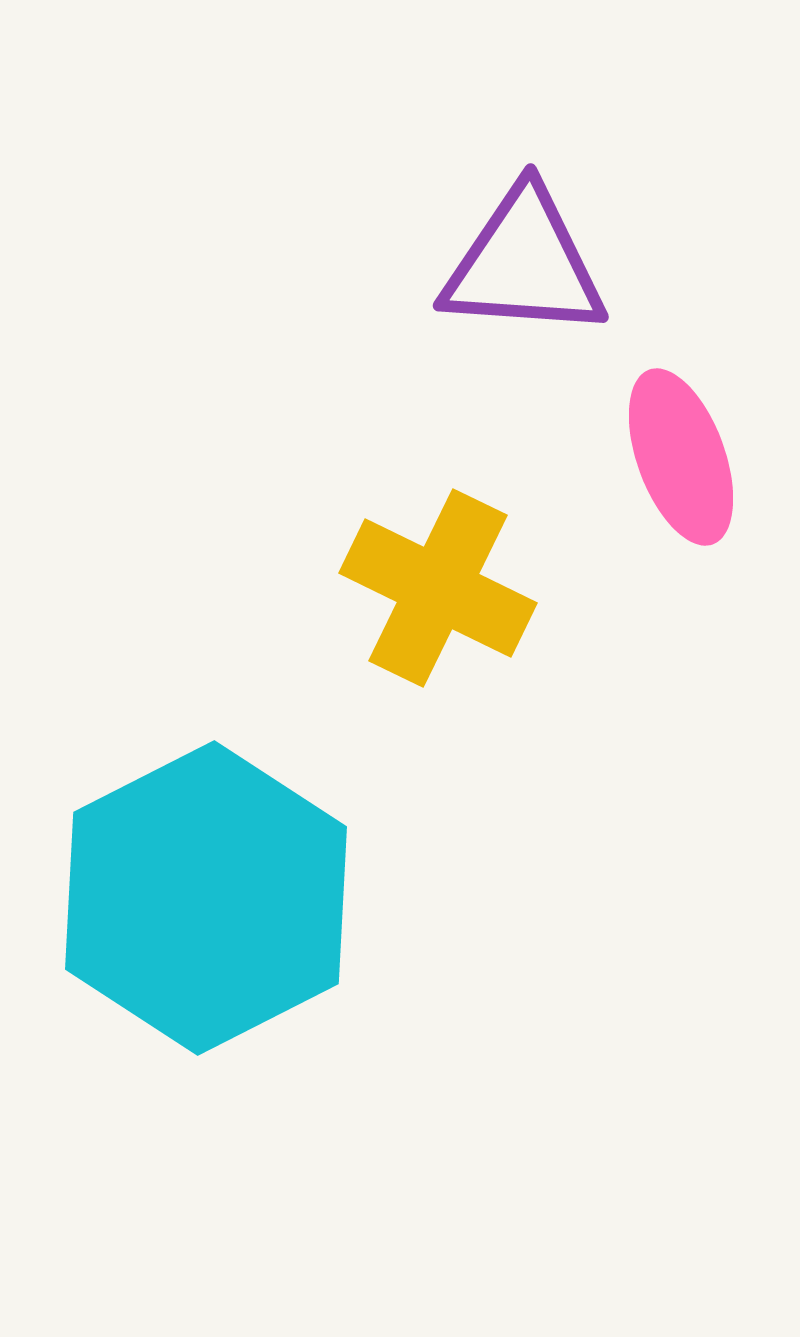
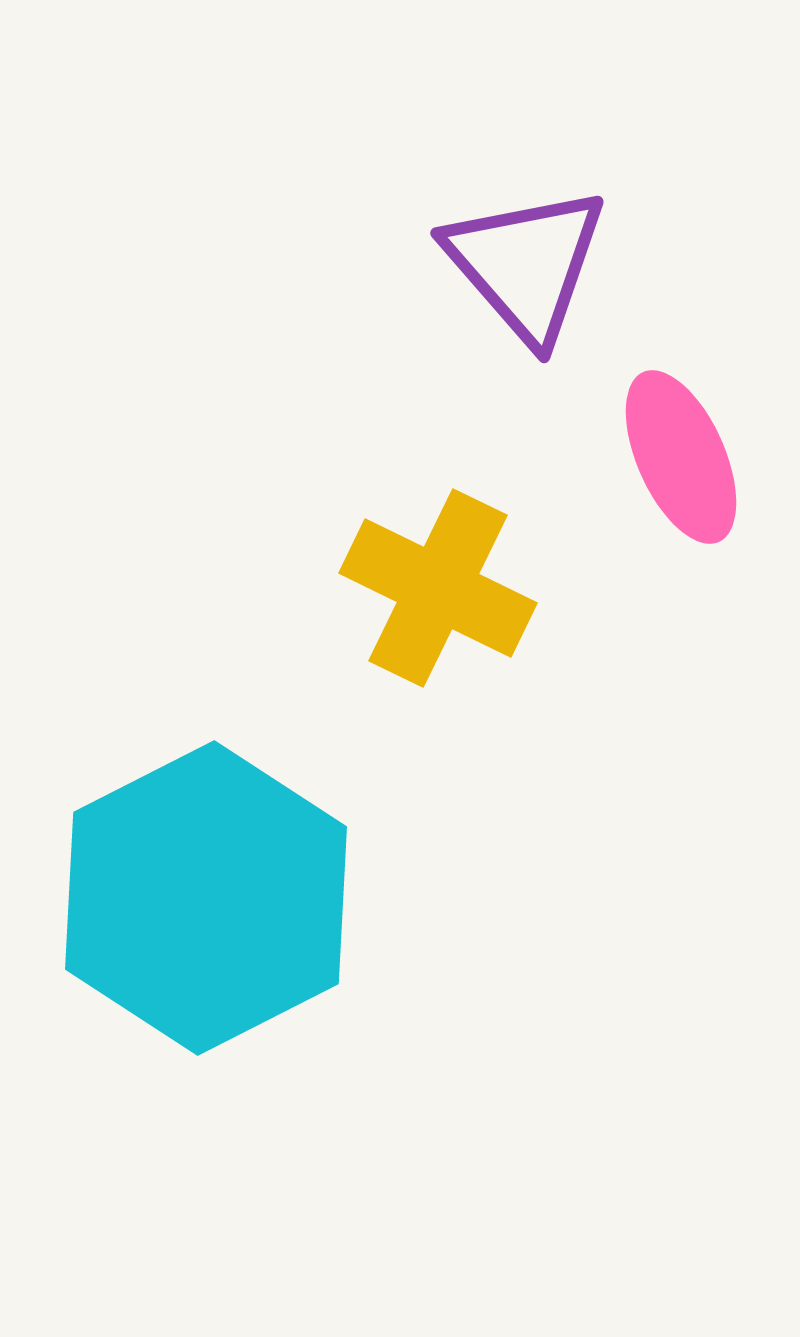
purple triangle: moved 2 px right; rotated 45 degrees clockwise
pink ellipse: rotated 4 degrees counterclockwise
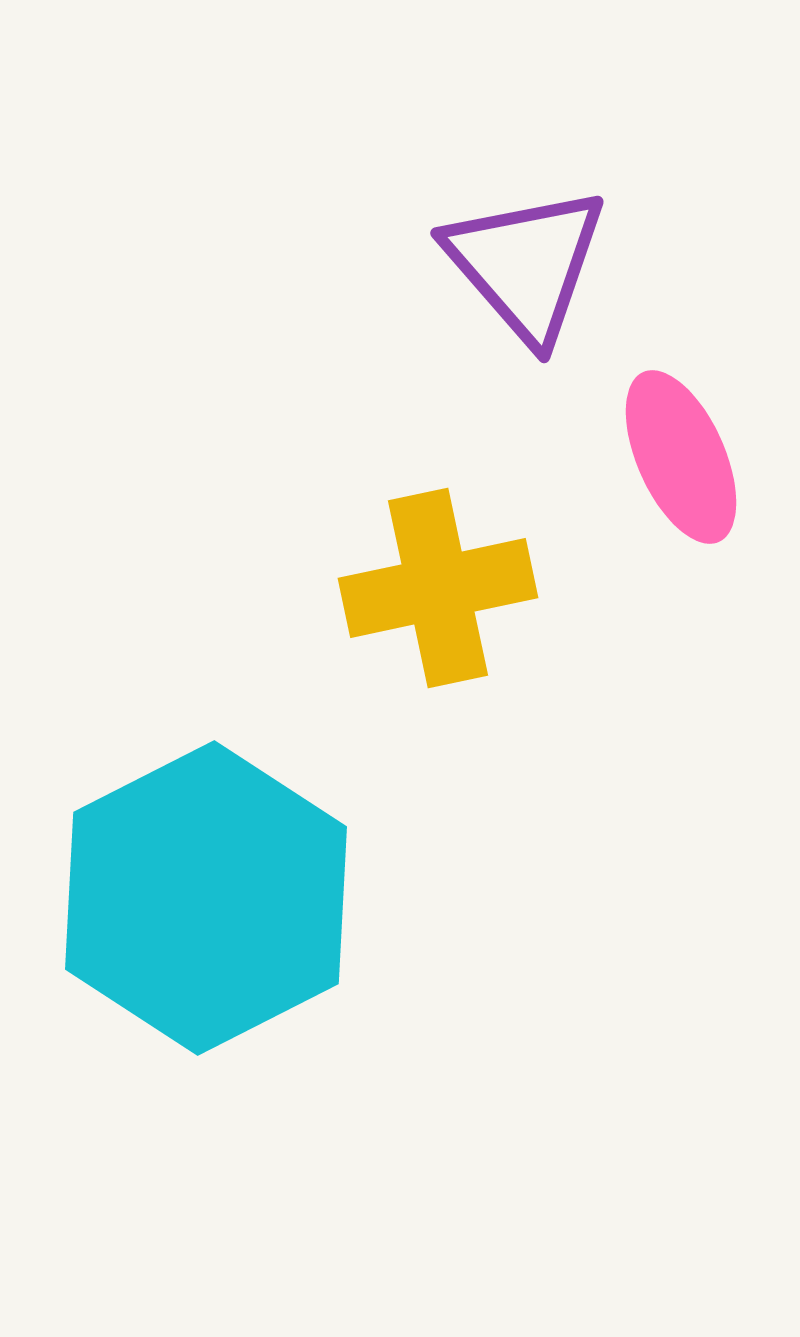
yellow cross: rotated 38 degrees counterclockwise
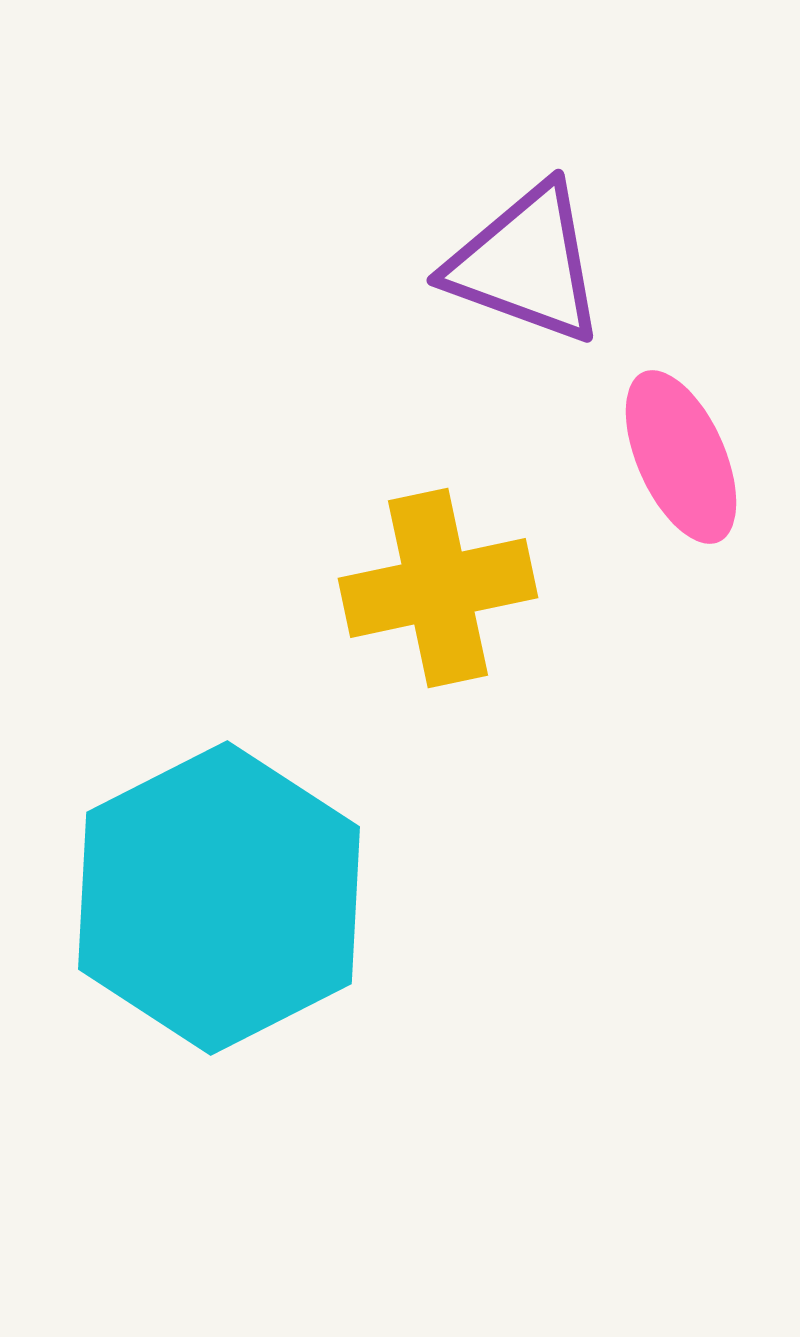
purple triangle: rotated 29 degrees counterclockwise
cyan hexagon: moved 13 px right
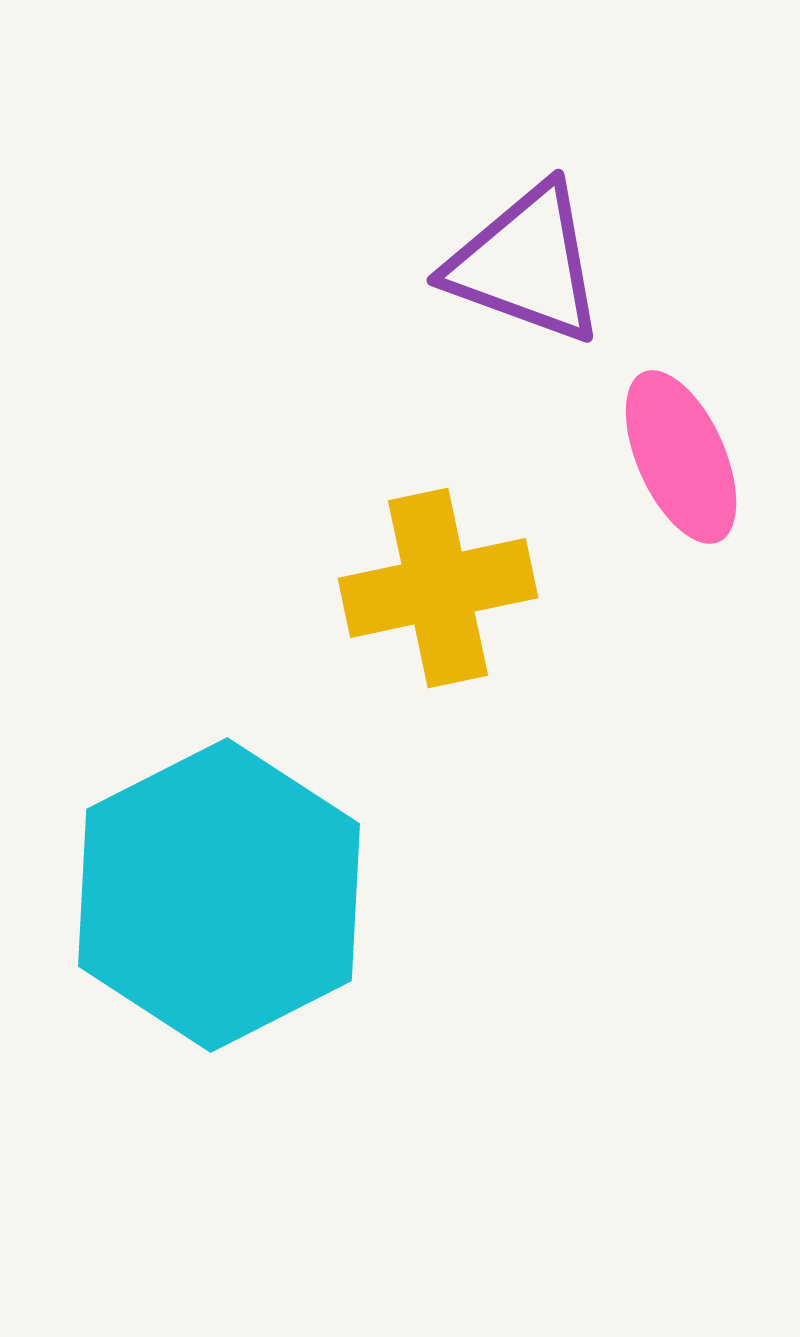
cyan hexagon: moved 3 px up
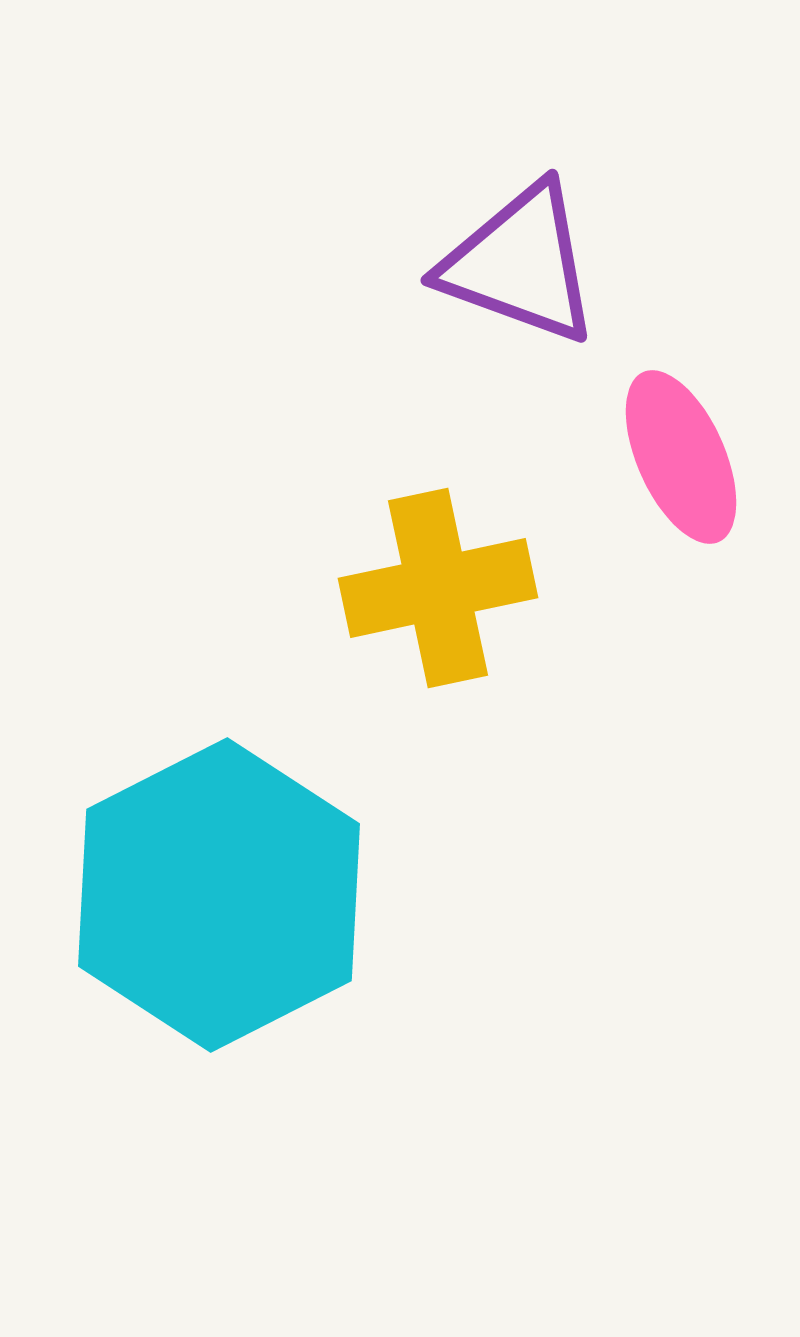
purple triangle: moved 6 px left
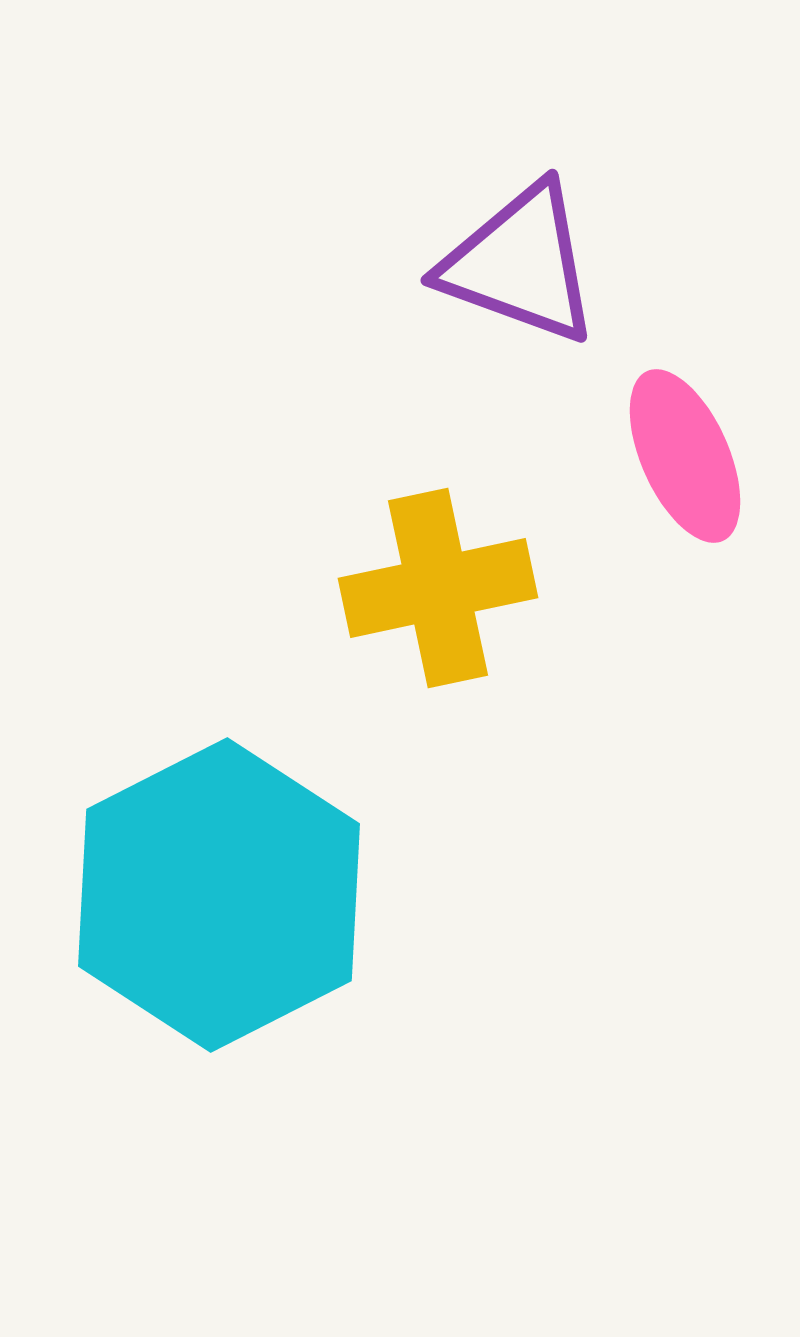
pink ellipse: moved 4 px right, 1 px up
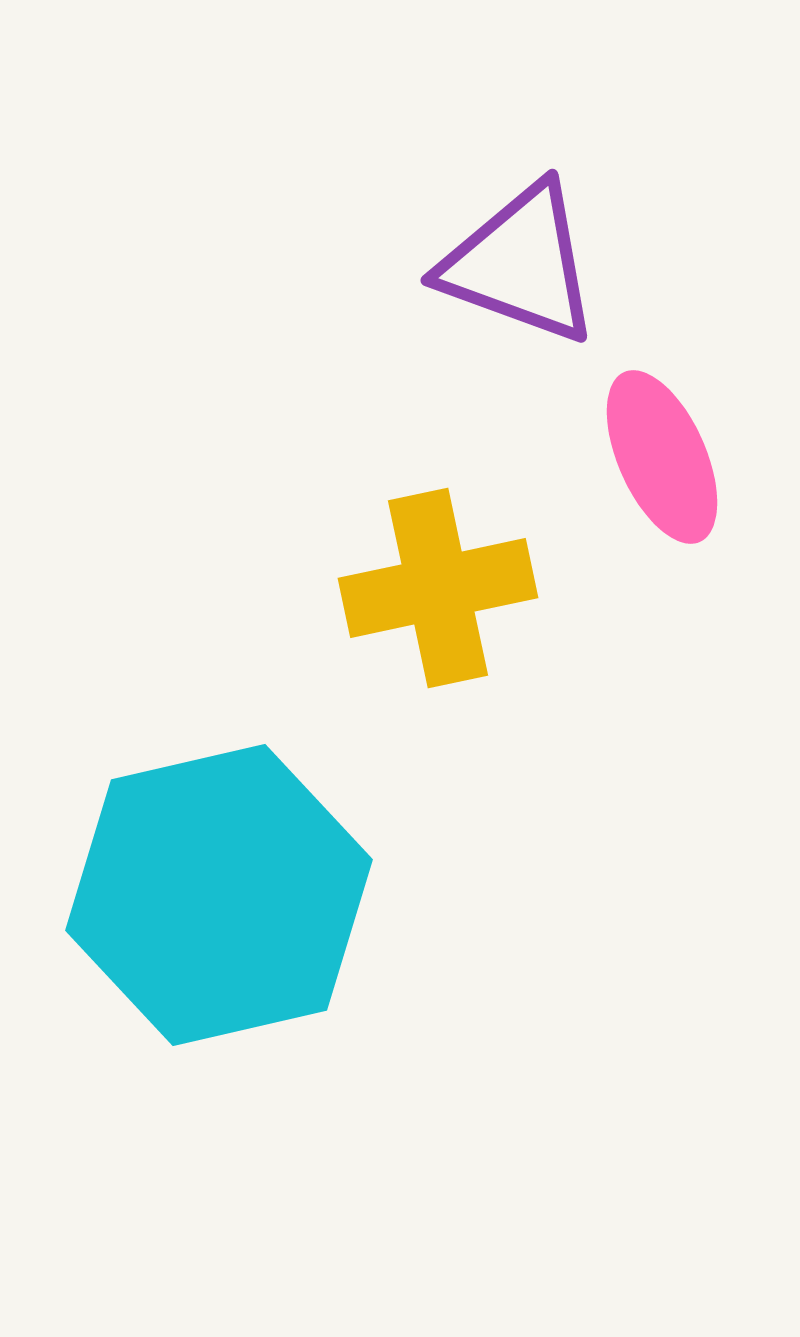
pink ellipse: moved 23 px left, 1 px down
cyan hexagon: rotated 14 degrees clockwise
